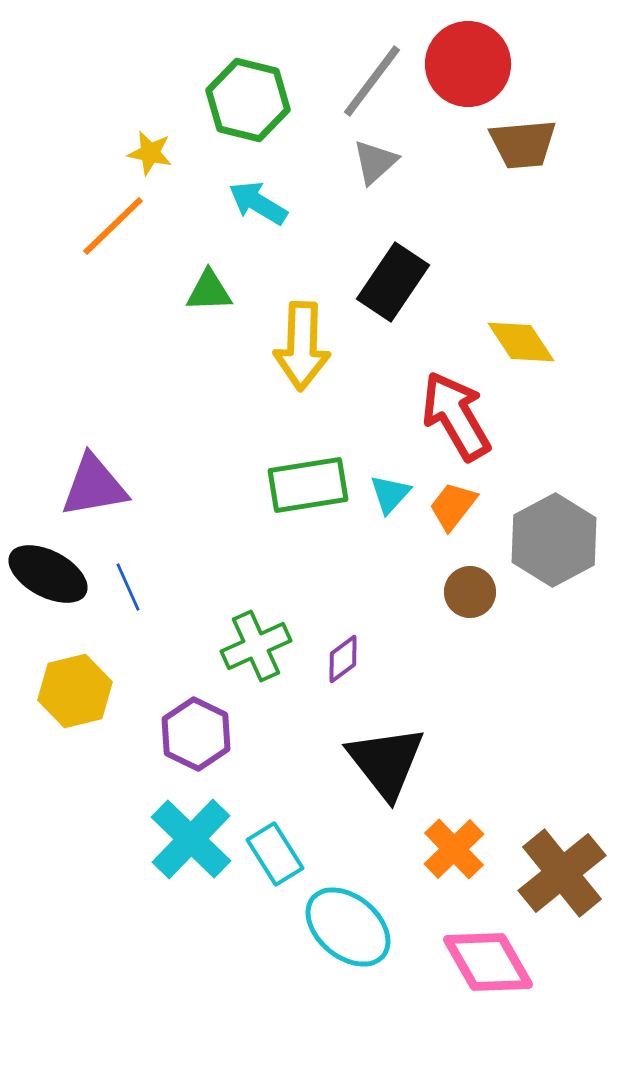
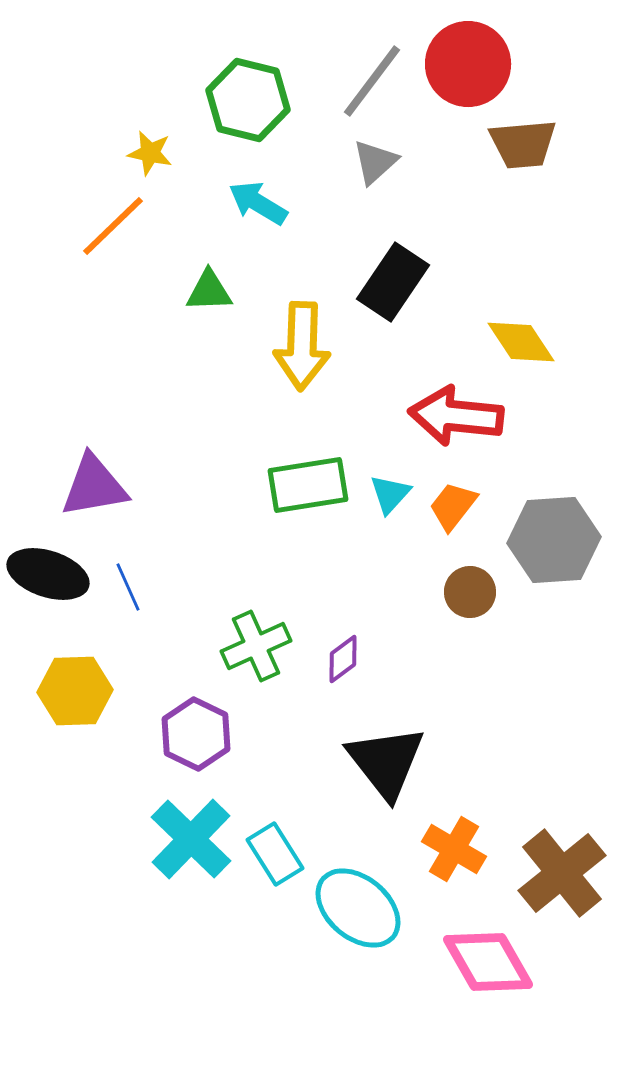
red arrow: rotated 54 degrees counterclockwise
gray hexagon: rotated 24 degrees clockwise
black ellipse: rotated 10 degrees counterclockwise
yellow hexagon: rotated 12 degrees clockwise
orange cross: rotated 16 degrees counterclockwise
cyan ellipse: moved 10 px right, 19 px up
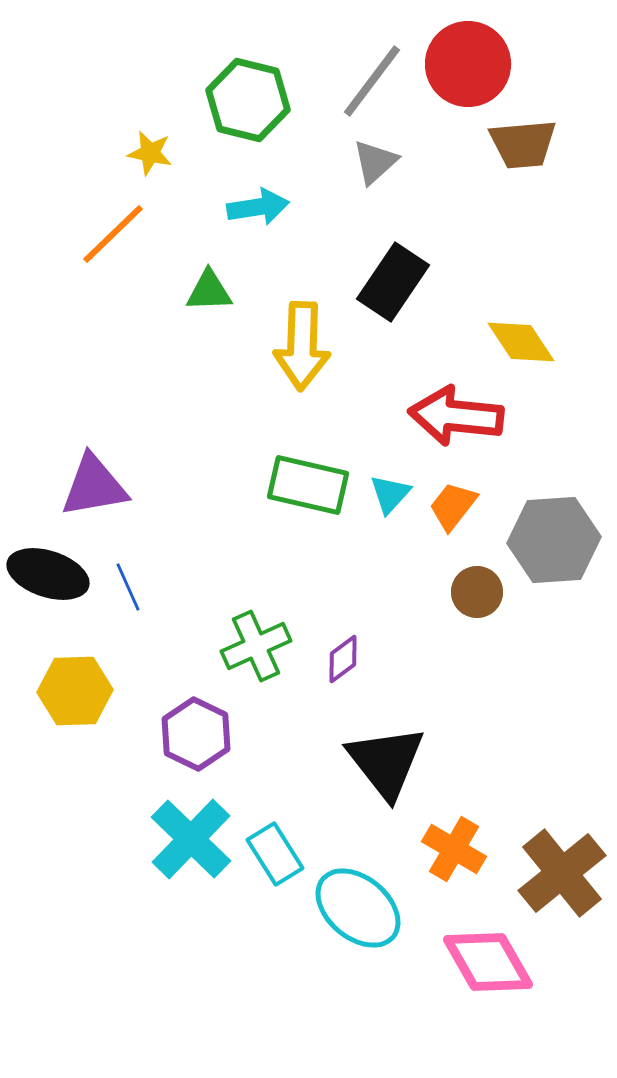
cyan arrow: moved 4 px down; rotated 140 degrees clockwise
orange line: moved 8 px down
green rectangle: rotated 22 degrees clockwise
brown circle: moved 7 px right
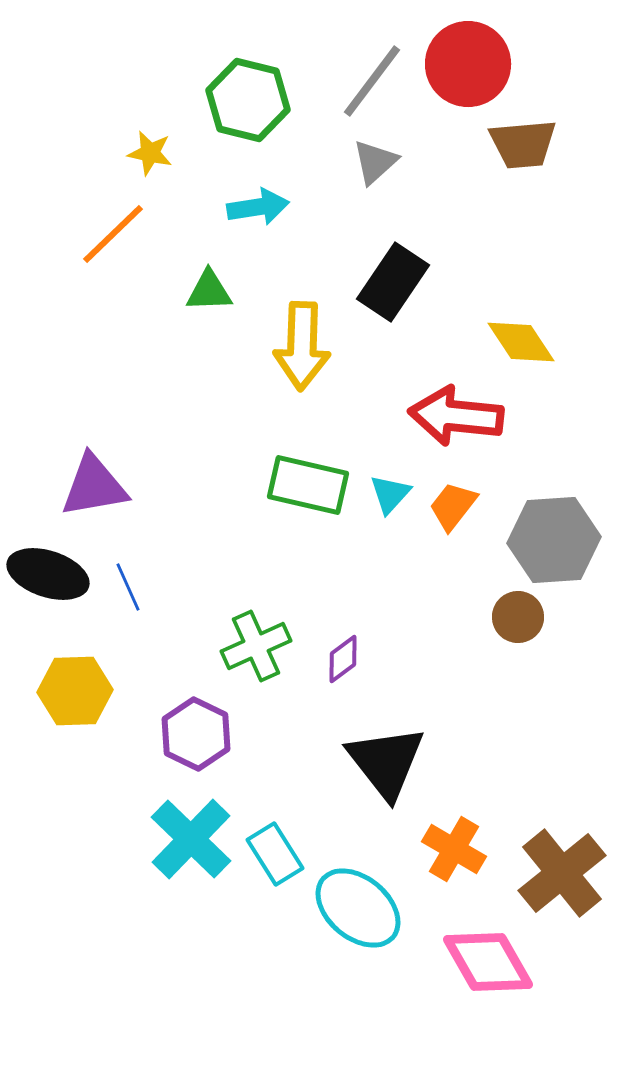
brown circle: moved 41 px right, 25 px down
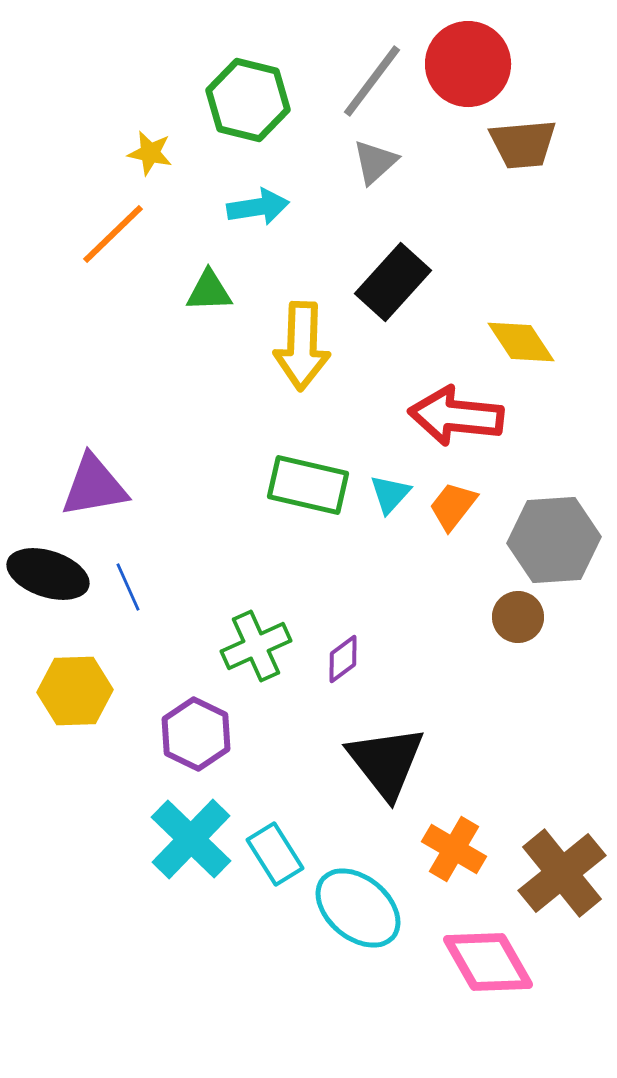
black rectangle: rotated 8 degrees clockwise
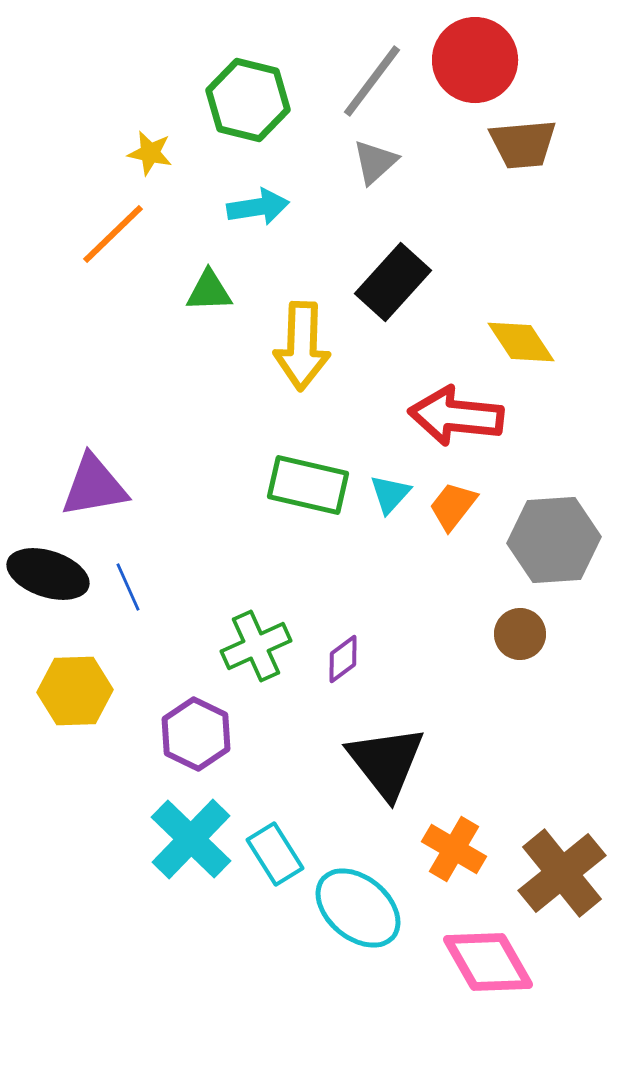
red circle: moved 7 px right, 4 px up
brown circle: moved 2 px right, 17 px down
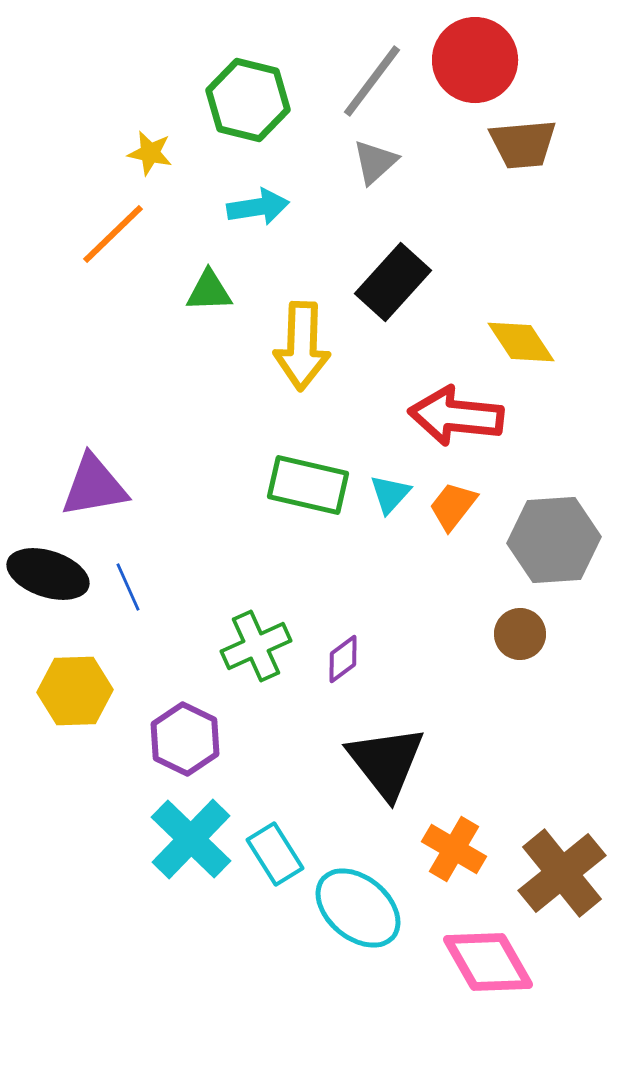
purple hexagon: moved 11 px left, 5 px down
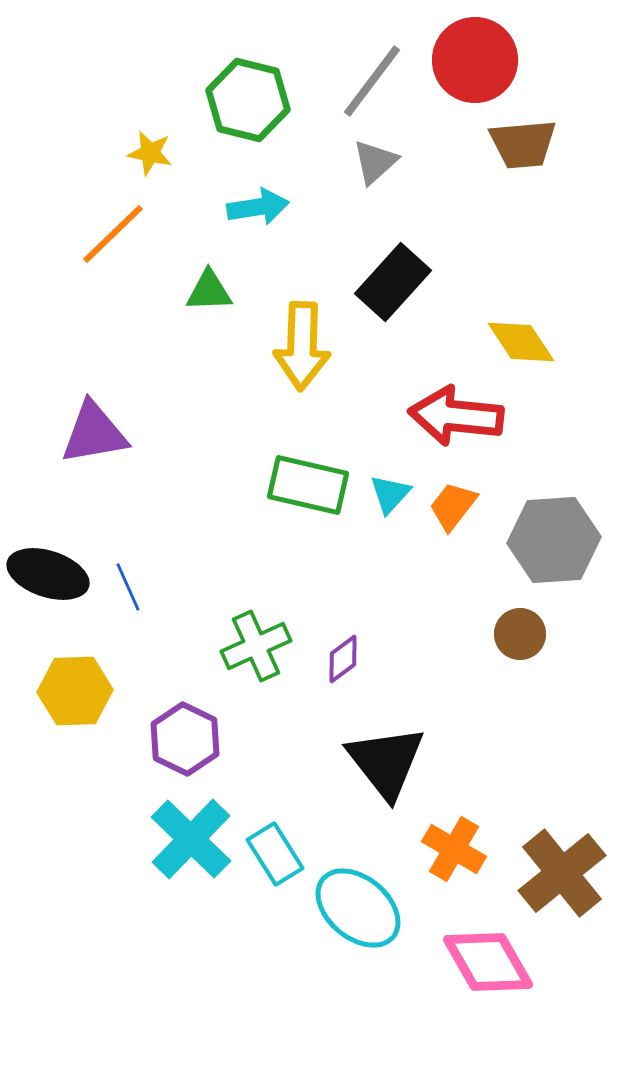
purple triangle: moved 53 px up
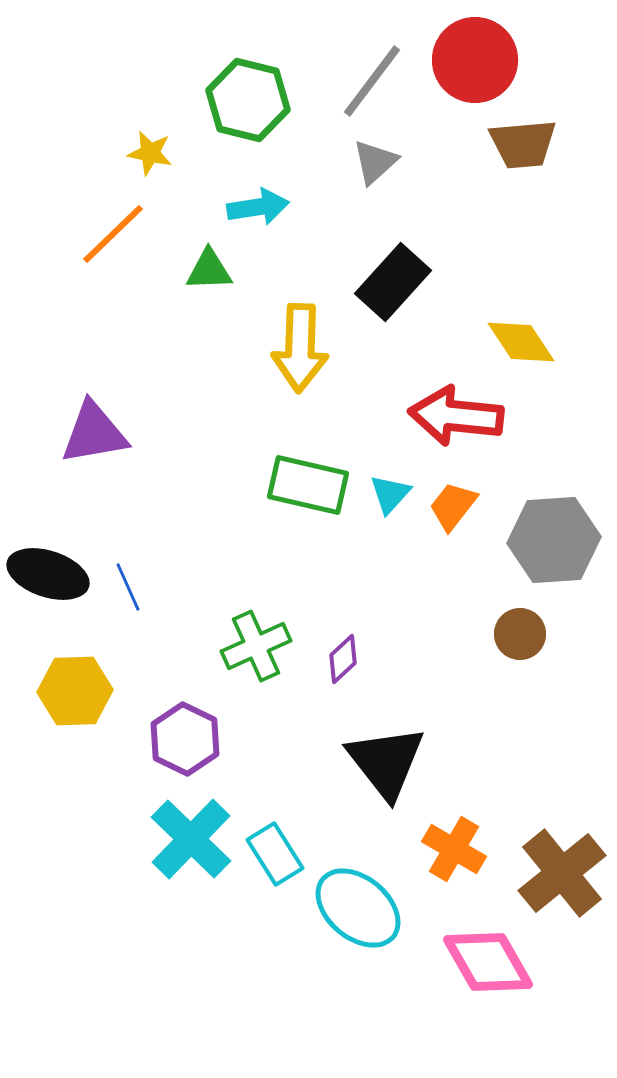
green triangle: moved 21 px up
yellow arrow: moved 2 px left, 2 px down
purple diamond: rotated 6 degrees counterclockwise
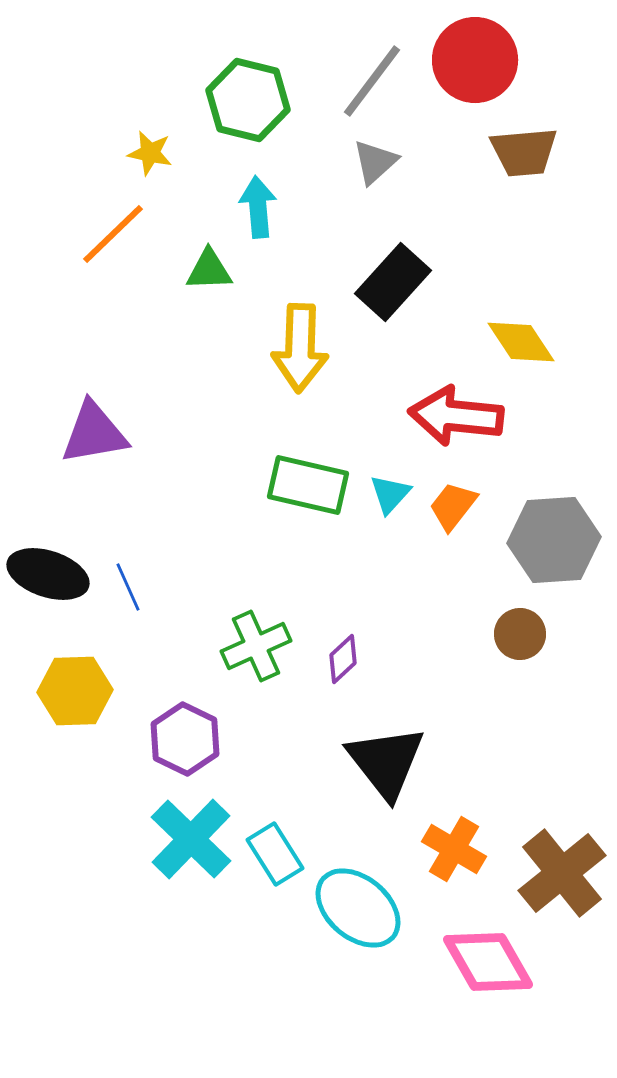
brown trapezoid: moved 1 px right, 8 px down
cyan arrow: rotated 86 degrees counterclockwise
